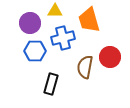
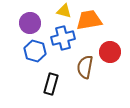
yellow triangle: moved 9 px right; rotated 14 degrees clockwise
orange trapezoid: rotated 96 degrees clockwise
blue hexagon: rotated 15 degrees clockwise
red circle: moved 5 px up
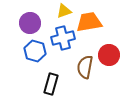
yellow triangle: rotated 35 degrees counterclockwise
orange trapezoid: moved 2 px down
red circle: moved 1 px left, 3 px down
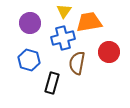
yellow triangle: rotated 35 degrees counterclockwise
blue hexagon: moved 6 px left, 9 px down
red circle: moved 3 px up
brown semicircle: moved 8 px left, 4 px up
black rectangle: moved 1 px right, 1 px up
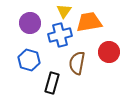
blue cross: moved 3 px left, 3 px up
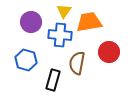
purple circle: moved 1 px right, 1 px up
blue cross: rotated 20 degrees clockwise
blue hexagon: moved 3 px left
black rectangle: moved 1 px right, 3 px up
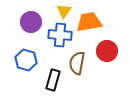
red circle: moved 2 px left, 1 px up
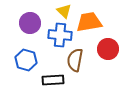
yellow triangle: rotated 21 degrees counterclockwise
purple circle: moved 1 px left, 1 px down
red circle: moved 1 px right, 2 px up
brown semicircle: moved 2 px left, 3 px up
black rectangle: rotated 70 degrees clockwise
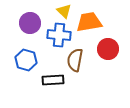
blue cross: moved 1 px left
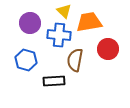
black rectangle: moved 1 px right, 1 px down
